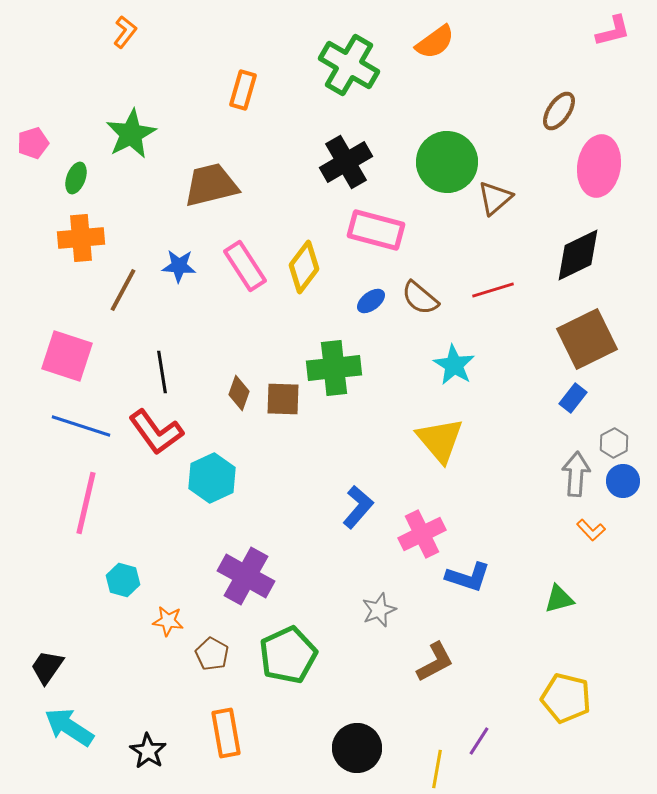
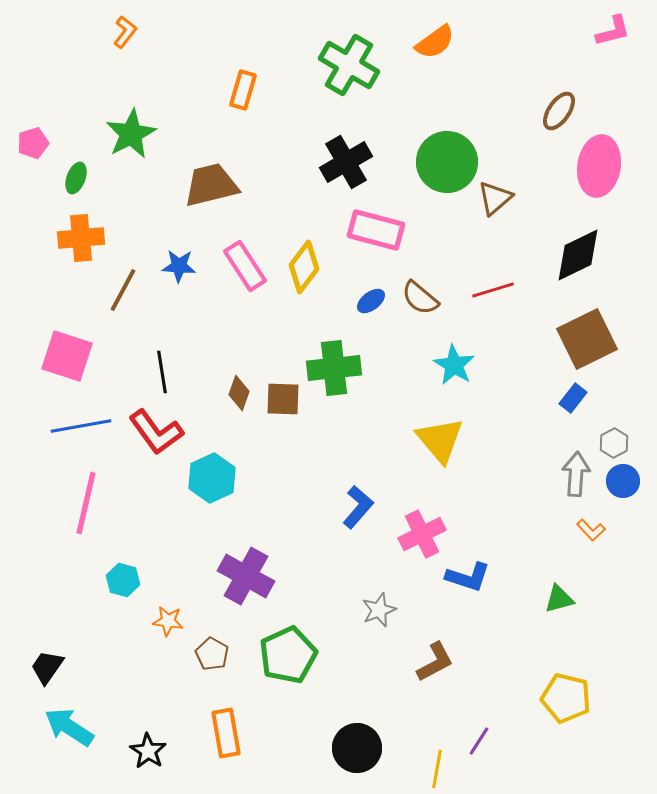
blue line at (81, 426): rotated 28 degrees counterclockwise
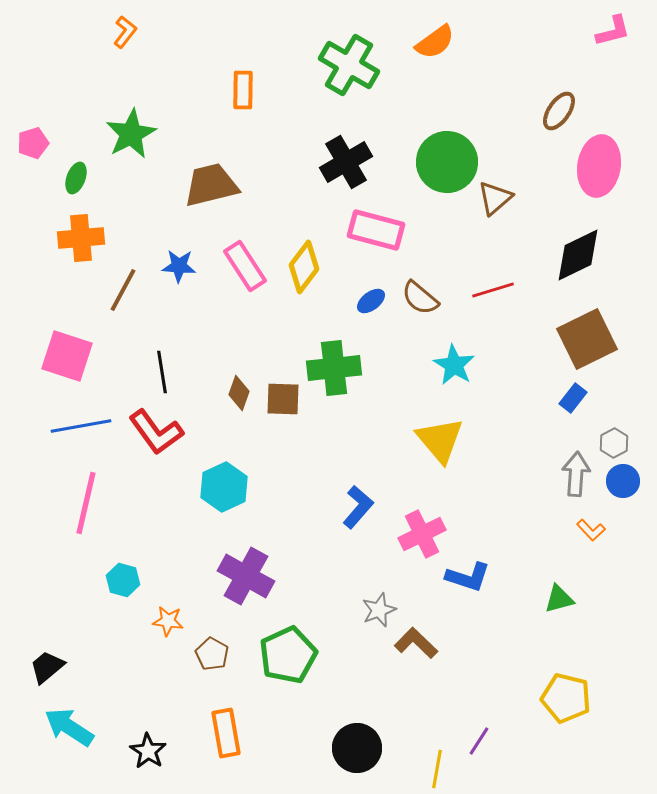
orange rectangle at (243, 90): rotated 15 degrees counterclockwise
cyan hexagon at (212, 478): moved 12 px right, 9 px down
brown L-shape at (435, 662): moved 19 px left, 19 px up; rotated 108 degrees counterclockwise
black trapezoid at (47, 667): rotated 15 degrees clockwise
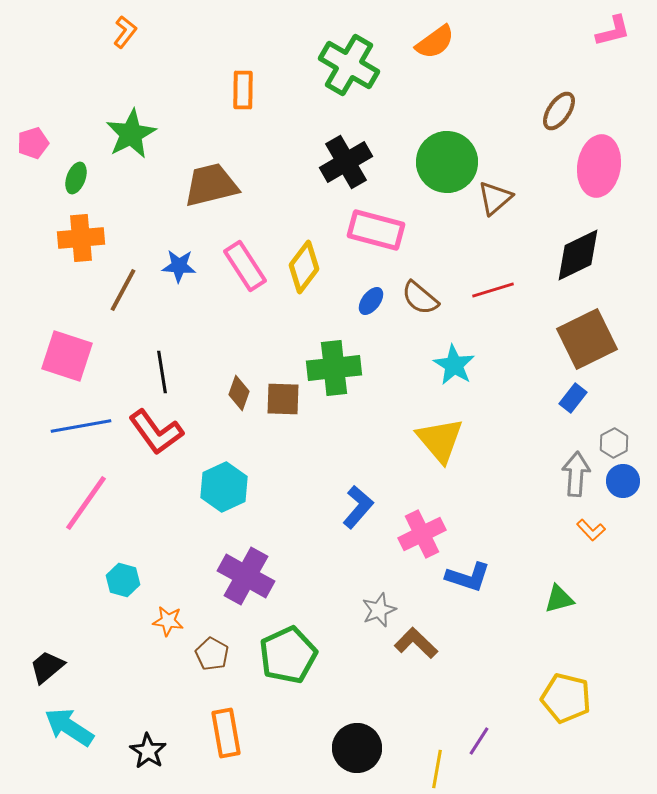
blue ellipse at (371, 301): rotated 16 degrees counterclockwise
pink line at (86, 503): rotated 22 degrees clockwise
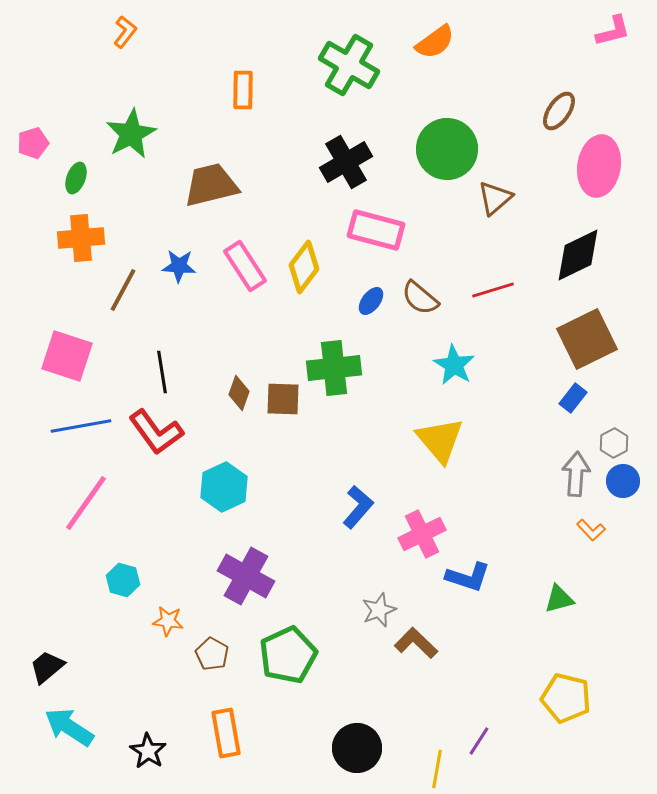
green circle at (447, 162): moved 13 px up
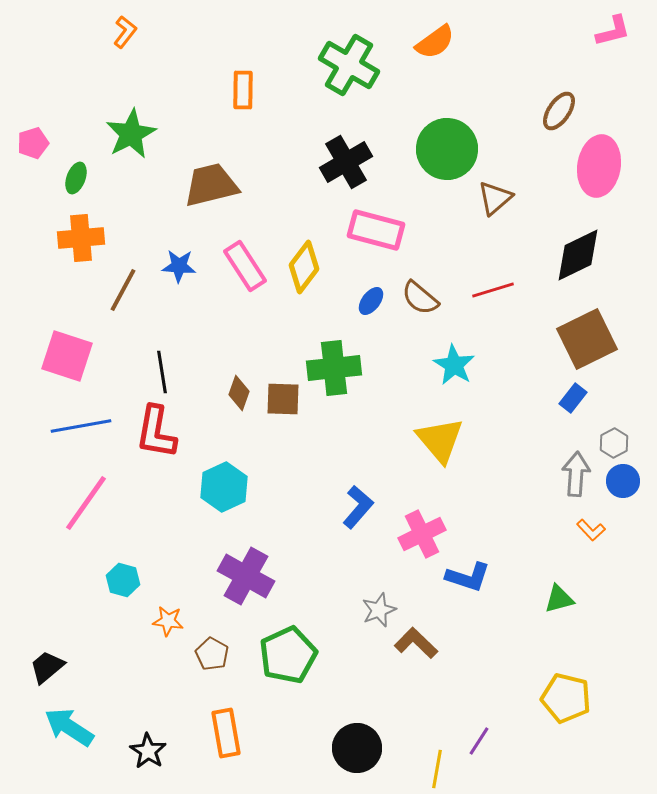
red L-shape at (156, 432): rotated 46 degrees clockwise
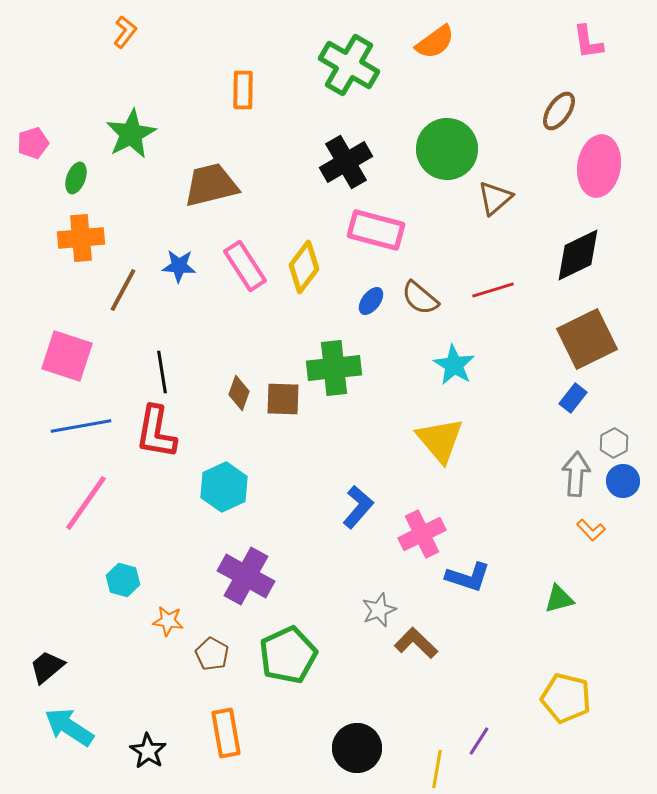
pink L-shape at (613, 31): moved 25 px left, 11 px down; rotated 96 degrees clockwise
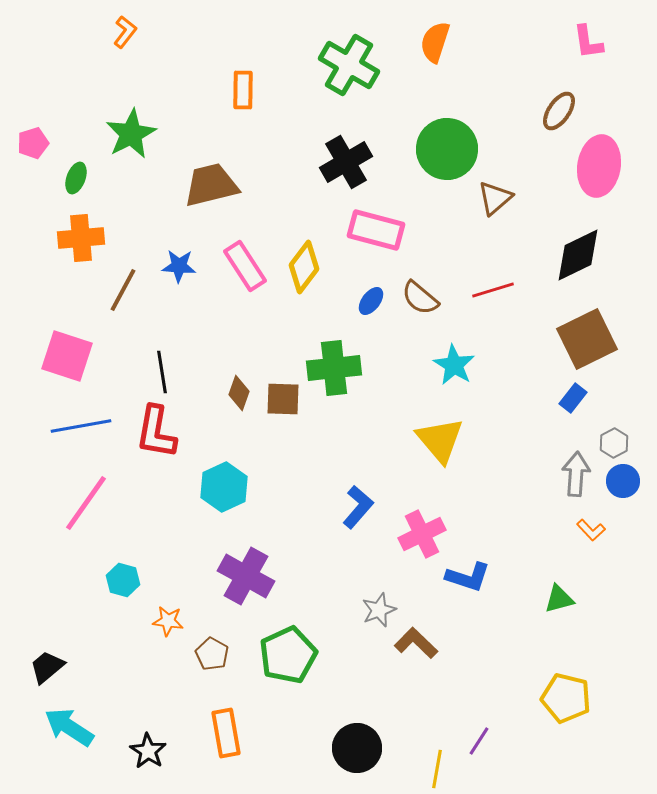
orange semicircle at (435, 42): rotated 144 degrees clockwise
